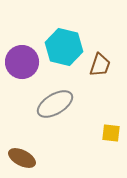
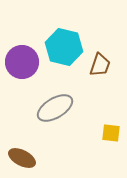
gray ellipse: moved 4 px down
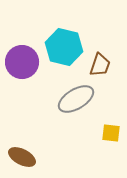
gray ellipse: moved 21 px right, 9 px up
brown ellipse: moved 1 px up
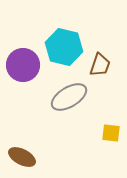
purple circle: moved 1 px right, 3 px down
gray ellipse: moved 7 px left, 2 px up
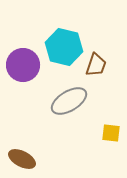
brown trapezoid: moved 4 px left
gray ellipse: moved 4 px down
brown ellipse: moved 2 px down
